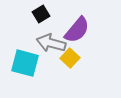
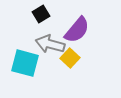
gray arrow: moved 1 px left, 1 px down
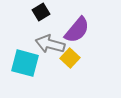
black square: moved 2 px up
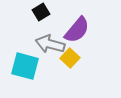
cyan square: moved 3 px down
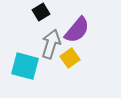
gray arrow: moved 1 px right; rotated 92 degrees clockwise
yellow square: rotated 12 degrees clockwise
